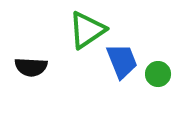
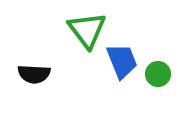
green triangle: rotated 33 degrees counterclockwise
black semicircle: moved 3 px right, 7 px down
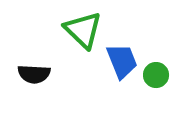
green triangle: moved 4 px left; rotated 9 degrees counterclockwise
green circle: moved 2 px left, 1 px down
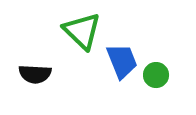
green triangle: moved 1 px left, 1 px down
black semicircle: moved 1 px right
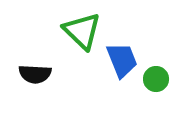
blue trapezoid: moved 1 px up
green circle: moved 4 px down
